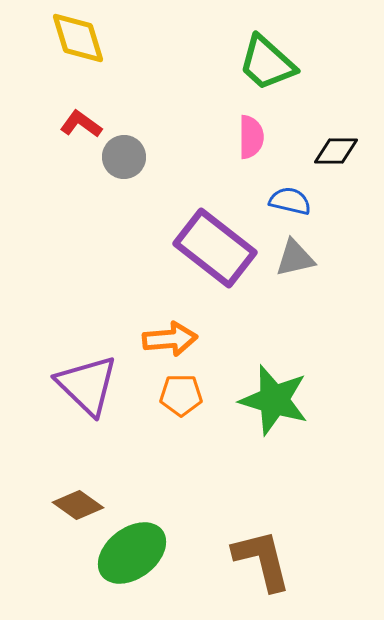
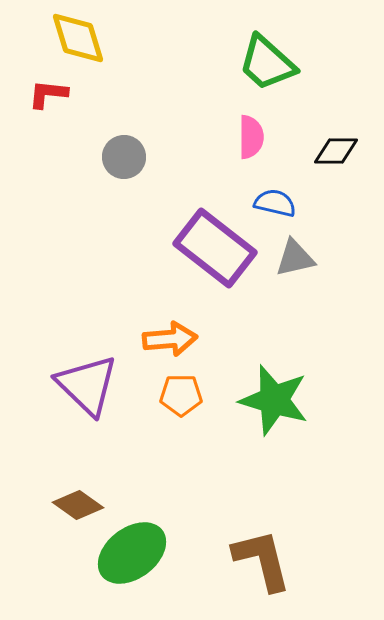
red L-shape: moved 33 px left, 30 px up; rotated 30 degrees counterclockwise
blue semicircle: moved 15 px left, 2 px down
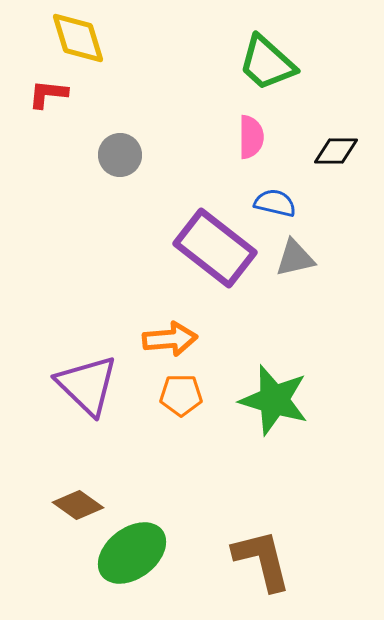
gray circle: moved 4 px left, 2 px up
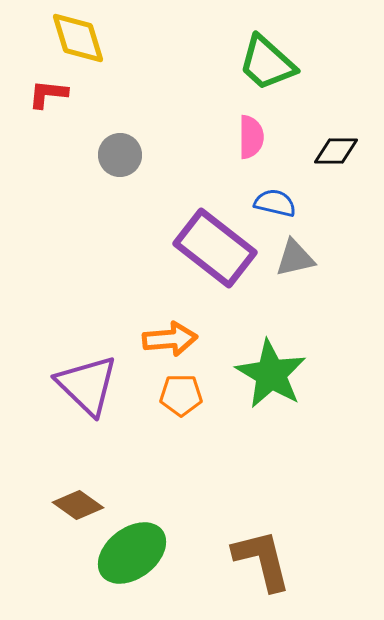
green star: moved 3 px left, 26 px up; rotated 14 degrees clockwise
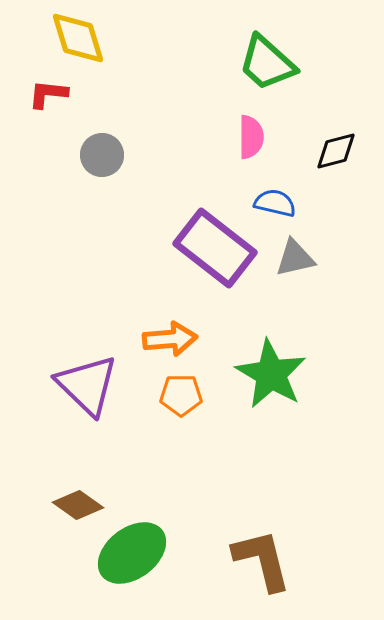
black diamond: rotated 15 degrees counterclockwise
gray circle: moved 18 px left
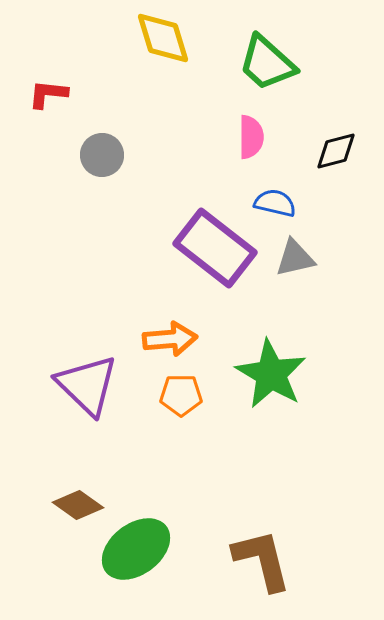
yellow diamond: moved 85 px right
green ellipse: moved 4 px right, 4 px up
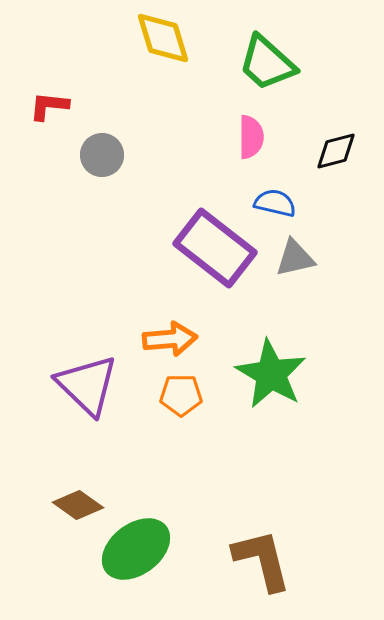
red L-shape: moved 1 px right, 12 px down
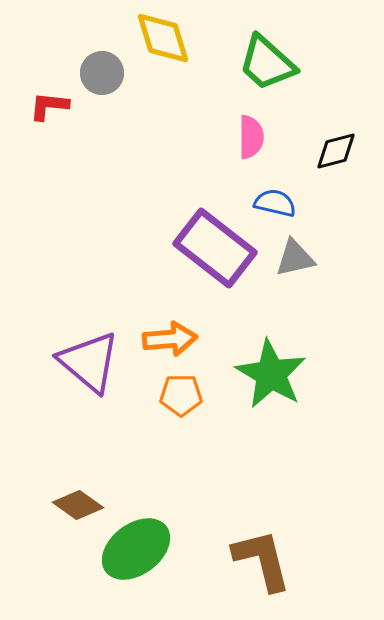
gray circle: moved 82 px up
purple triangle: moved 2 px right, 23 px up; rotated 4 degrees counterclockwise
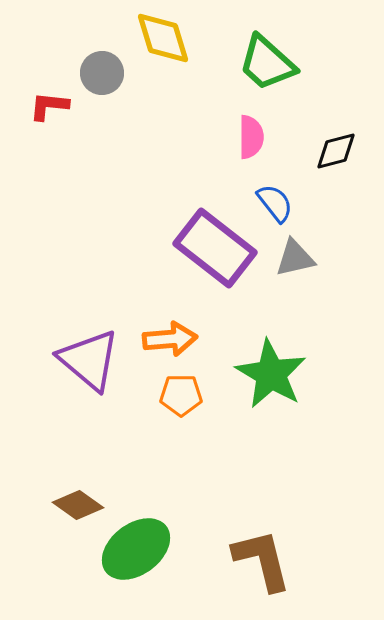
blue semicircle: rotated 39 degrees clockwise
purple triangle: moved 2 px up
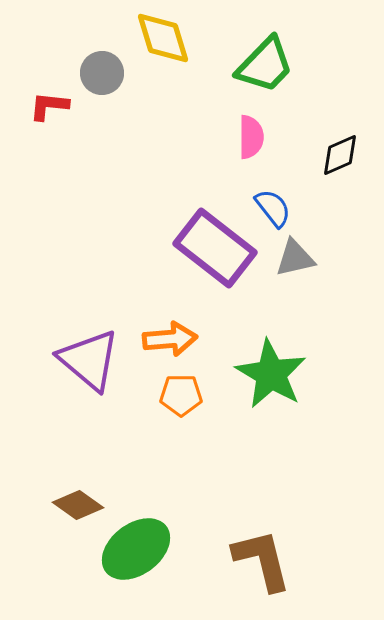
green trapezoid: moved 2 px left, 2 px down; rotated 88 degrees counterclockwise
black diamond: moved 4 px right, 4 px down; rotated 9 degrees counterclockwise
blue semicircle: moved 2 px left, 5 px down
